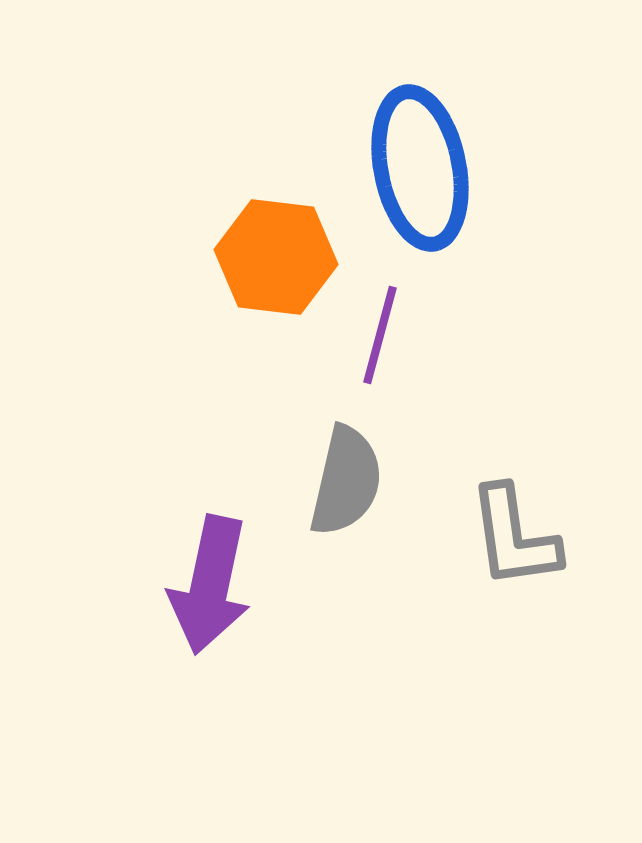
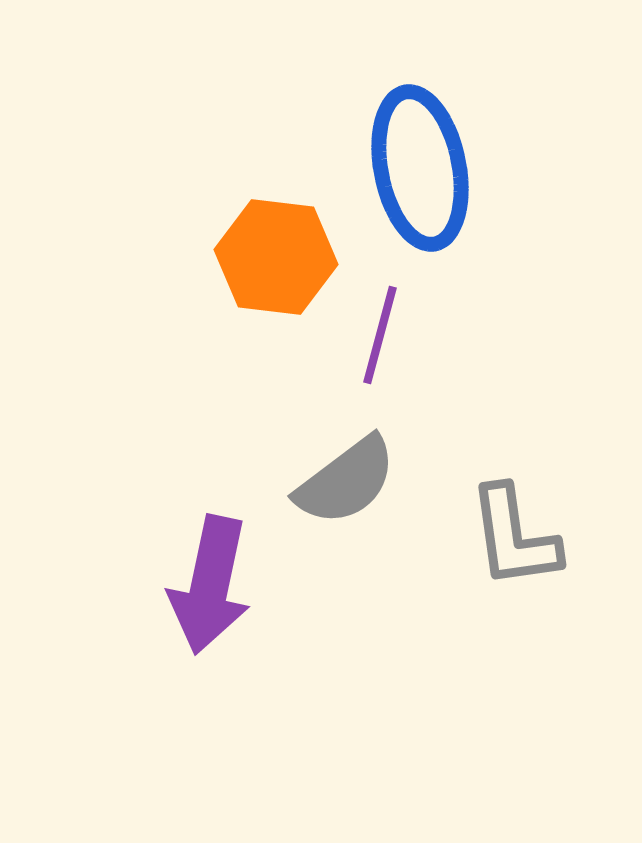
gray semicircle: rotated 40 degrees clockwise
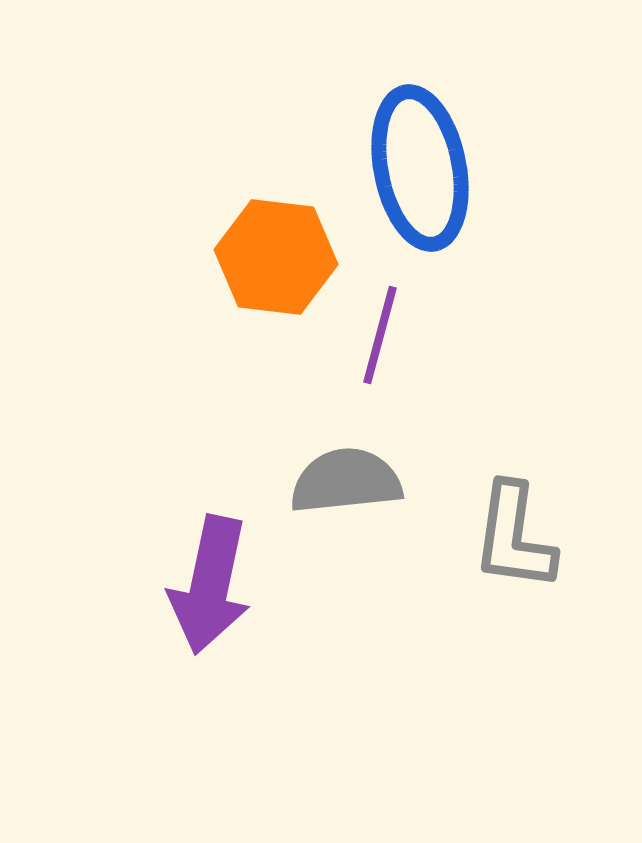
gray semicircle: rotated 149 degrees counterclockwise
gray L-shape: rotated 16 degrees clockwise
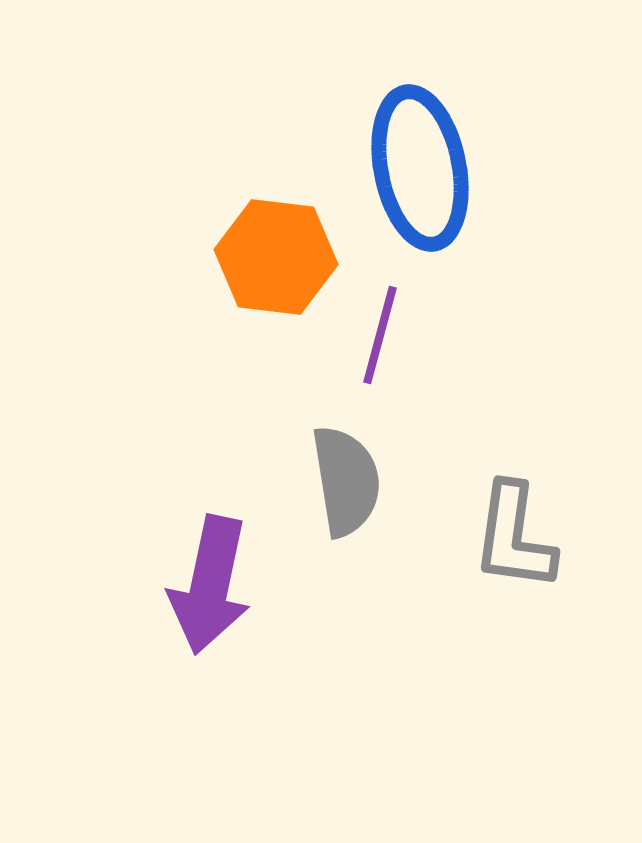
gray semicircle: rotated 87 degrees clockwise
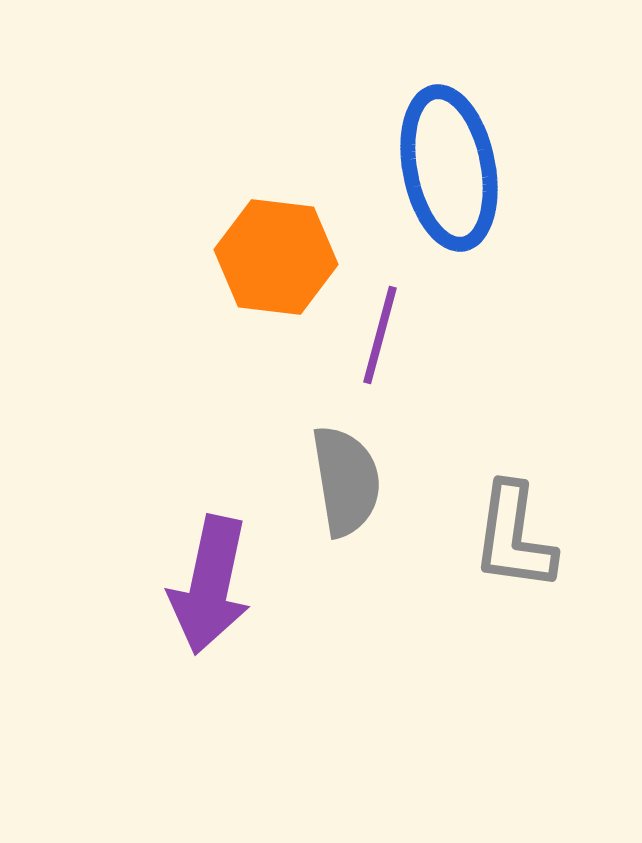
blue ellipse: moved 29 px right
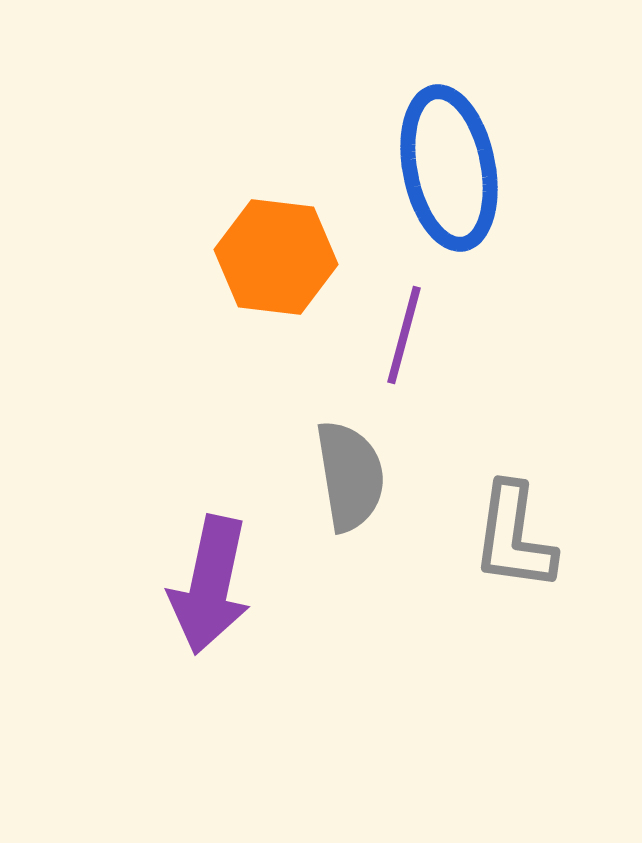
purple line: moved 24 px right
gray semicircle: moved 4 px right, 5 px up
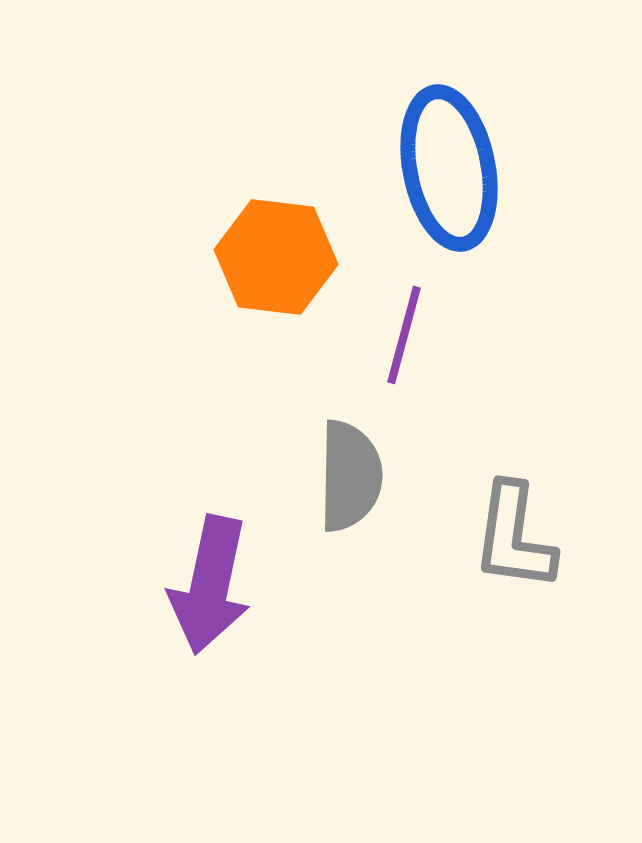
gray semicircle: rotated 10 degrees clockwise
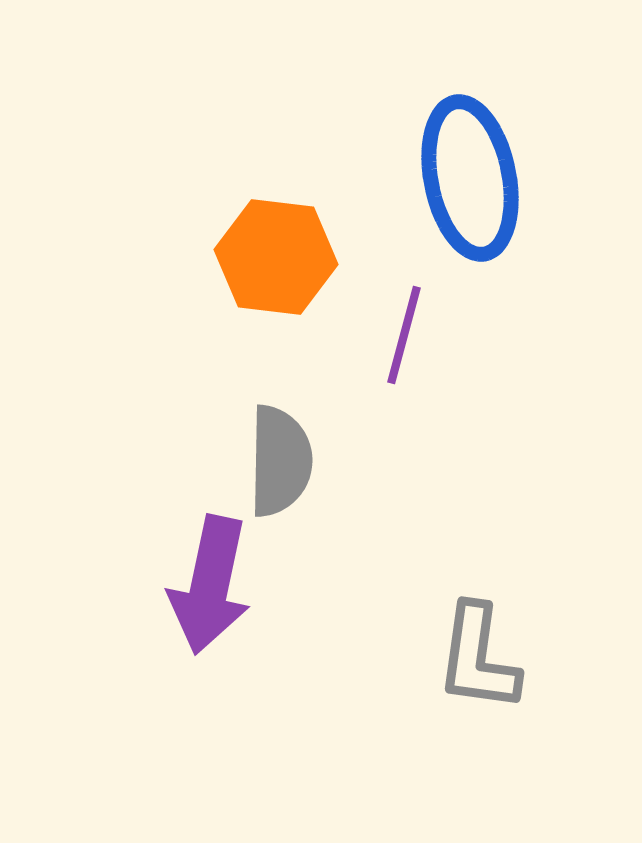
blue ellipse: moved 21 px right, 10 px down
gray semicircle: moved 70 px left, 15 px up
gray L-shape: moved 36 px left, 121 px down
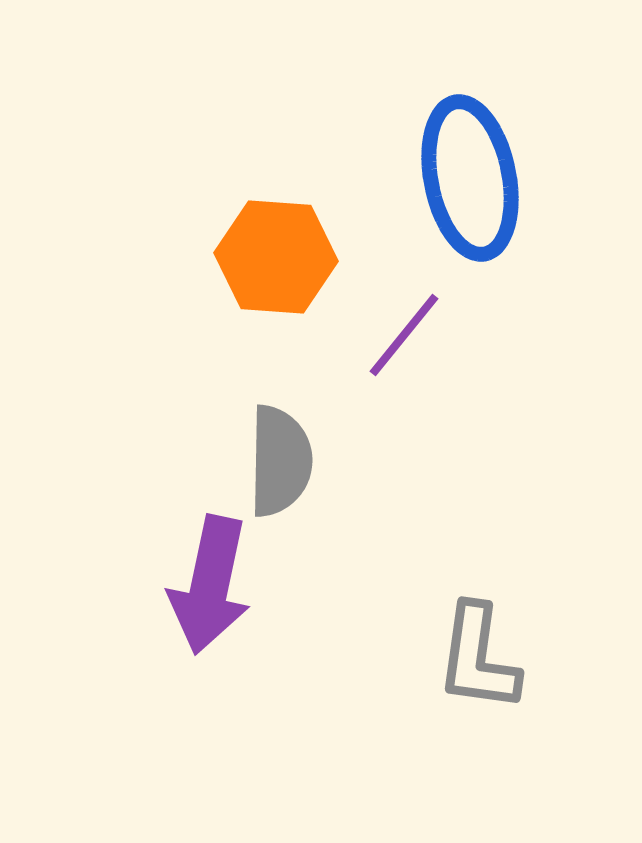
orange hexagon: rotated 3 degrees counterclockwise
purple line: rotated 24 degrees clockwise
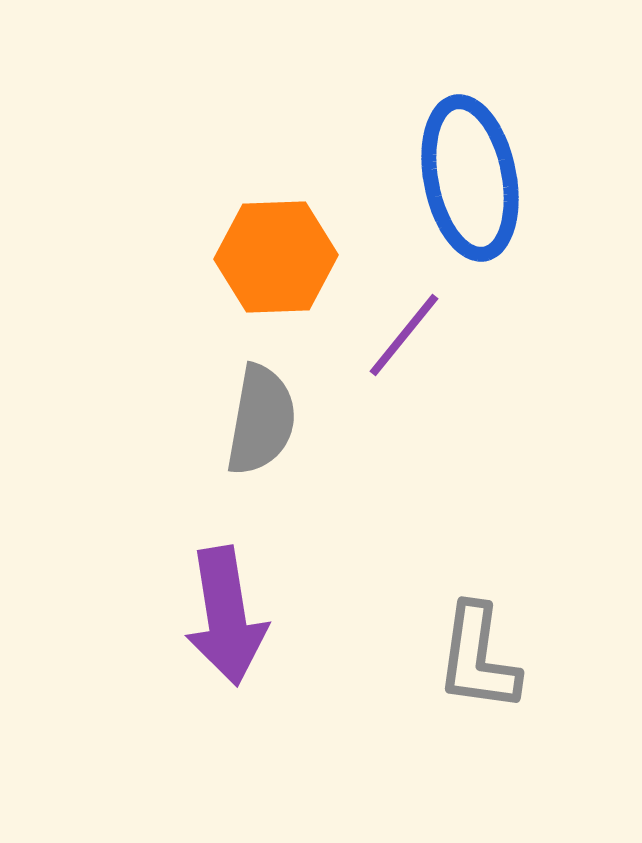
orange hexagon: rotated 6 degrees counterclockwise
gray semicircle: moved 19 px left, 41 px up; rotated 9 degrees clockwise
purple arrow: moved 16 px right, 31 px down; rotated 21 degrees counterclockwise
